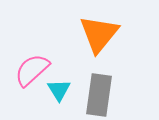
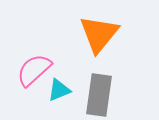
pink semicircle: moved 2 px right
cyan triangle: rotated 40 degrees clockwise
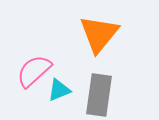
pink semicircle: moved 1 px down
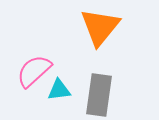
orange triangle: moved 1 px right, 7 px up
cyan triangle: rotated 15 degrees clockwise
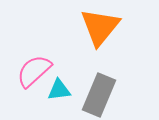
gray rectangle: rotated 15 degrees clockwise
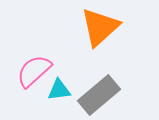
orange triangle: rotated 9 degrees clockwise
gray rectangle: rotated 27 degrees clockwise
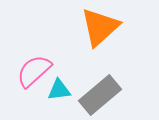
gray rectangle: moved 1 px right
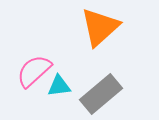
cyan triangle: moved 4 px up
gray rectangle: moved 1 px right, 1 px up
